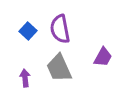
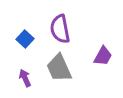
blue square: moved 3 px left, 8 px down
purple trapezoid: moved 1 px up
purple arrow: rotated 18 degrees counterclockwise
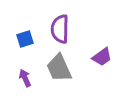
purple semicircle: rotated 12 degrees clockwise
blue square: rotated 30 degrees clockwise
purple trapezoid: moved 1 px left, 1 px down; rotated 25 degrees clockwise
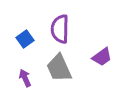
blue square: rotated 18 degrees counterclockwise
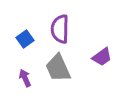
gray trapezoid: moved 1 px left
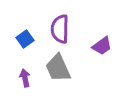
purple trapezoid: moved 11 px up
purple arrow: rotated 12 degrees clockwise
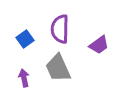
purple trapezoid: moved 3 px left, 1 px up
purple arrow: moved 1 px left
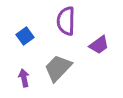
purple semicircle: moved 6 px right, 8 px up
blue square: moved 3 px up
gray trapezoid: rotated 68 degrees clockwise
